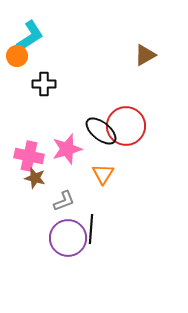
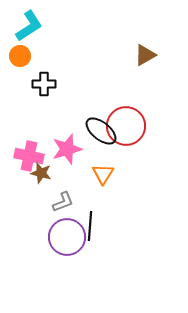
cyan L-shape: moved 1 px left, 10 px up
orange circle: moved 3 px right
brown star: moved 6 px right, 5 px up
gray L-shape: moved 1 px left, 1 px down
black line: moved 1 px left, 3 px up
purple circle: moved 1 px left, 1 px up
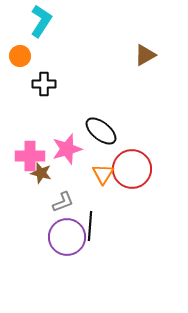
cyan L-shape: moved 12 px right, 5 px up; rotated 24 degrees counterclockwise
red circle: moved 6 px right, 43 px down
pink cross: moved 1 px right; rotated 12 degrees counterclockwise
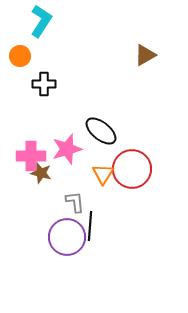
pink cross: moved 1 px right
gray L-shape: moved 12 px right; rotated 75 degrees counterclockwise
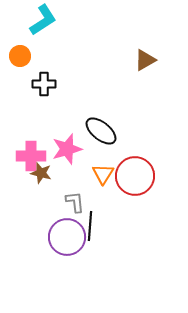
cyan L-shape: moved 2 px right, 1 px up; rotated 24 degrees clockwise
brown triangle: moved 5 px down
red circle: moved 3 px right, 7 px down
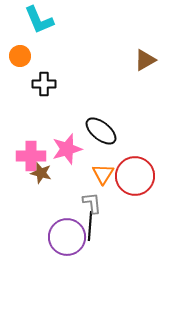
cyan L-shape: moved 4 px left; rotated 100 degrees clockwise
gray L-shape: moved 17 px right, 1 px down
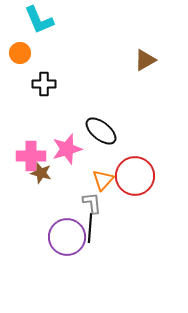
orange circle: moved 3 px up
orange triangle: moved 6 px down; rotated 10 degrees clockwise
black line: moved 2 px down
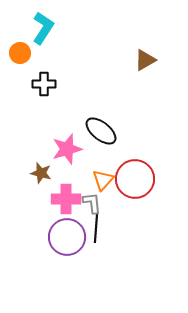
cyan L-shape: moved 4 px right, 8 px down; rotated 124 degrees counterclockwise
pink cross: moved 35 px right, 43 px down
red circle: moved 3 px down
black line: moved 6 px right
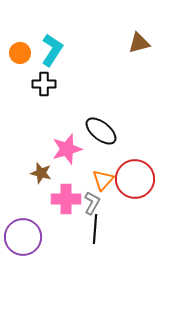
cyan L-shape: moved 9 px right, 22 px down
brown triangle: moved 6 px left, 17 px up; rotated 15 degrees clockwise
gray L-shape: rotated 35 degrees clockwise
black line: moved 1 px left, 1 px down
purple circle: moved 44 px left
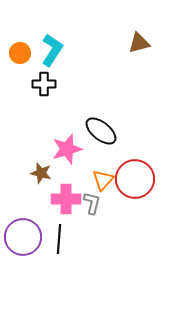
gray L-shape: rotated 15 degrees counterclockwise
black line: moved 36 px left, 10 px down
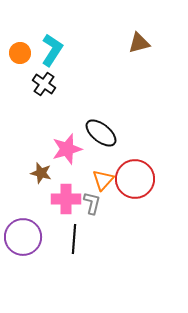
black cross: rotated 35 degrees clockwise
black ellipse: moved 2 px down
black line: moved 15 px right
